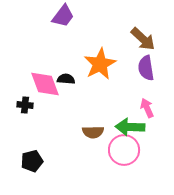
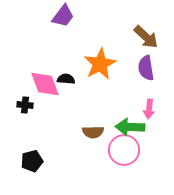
brown arrow: moved 3 px right, 2 px up
pink arrow: moved 2 px right, 1 px down; rotated 150 degrees counterclockwise
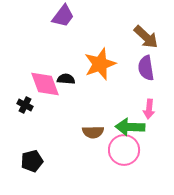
orange star: rotated 8 degrees clockwise
black cross: rotated 21 degrees clockwise
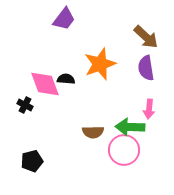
purple trapezoid: moved 1 px right, 3 px down
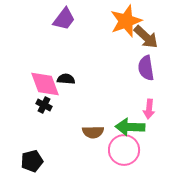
orange star: moved 26 px right, 43 px up
black cross: moved 19 px right
